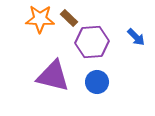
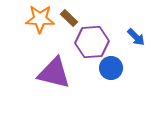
purple triangle: moved 1 px right, 3 px up
blue circle: moved 14 px right, 14 px up
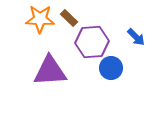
purple triangle: moved 4 px left, 2 px up; rotated 18 degrees counterclockwise
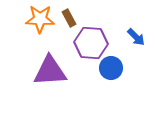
brown rectangle: rotated 18 degrees clockwise
purple hexagon: moved 1 px left, 1 px down; rotated 8 degrees clockwise
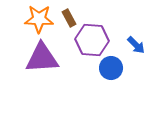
orange star: moved 1 px left
blue arrow: moved 8 px down
purple hexagon: moved 1 px right, 3 px up
purple triangle: moved 8 px left, 13 px up
